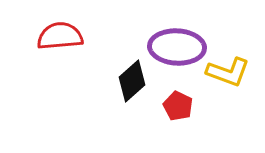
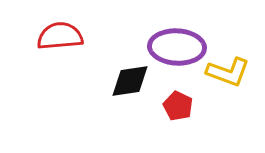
black diamond: moved 2 px left; rotated 33 degrees clockwise
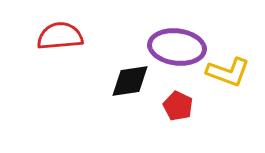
purple ellipse: rotated 4 degrees clockwise
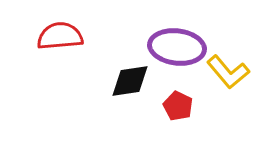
yellow L-shape: rotated 30 degrees clockwise
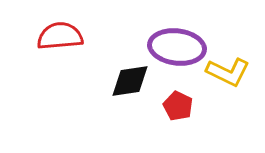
yellow L-shape: rotated 24 degrees counterclockwise
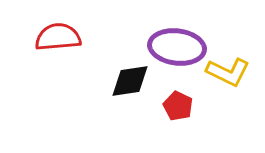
red semicircle: moved 2 px left, 1 px down
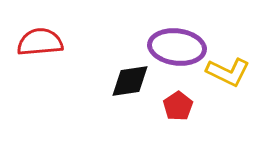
red semicircle: moved 18 px left, 5 px down
red pentagon: rotated 12 degrees clockwise
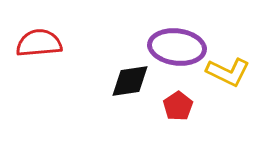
red semicircle: moved 1 px left, 1 px down
